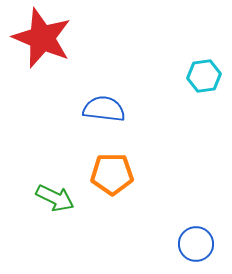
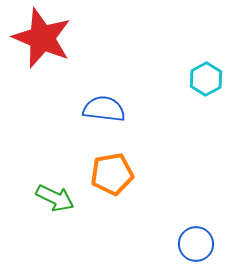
cyan hexagon: moved 2 px right, 3 px down; rotated 20 degrees counterclockwise
orange pentagon: rotated 9 degrees counterclockwise
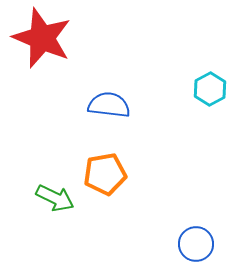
cyan hexagon: moved 4 px right, 10 px down
blue semicircle: moved 5 px right, 4 px up
orange pentagon: moved 7 px left
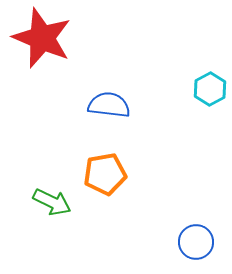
green arrow: moved 3 px left, 4 px down
blue circle: moved 2 px up
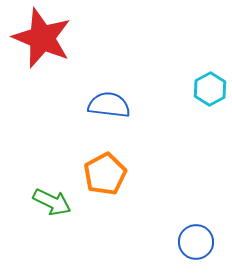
orange pentagon: rotated 18 degrees counterclockwise
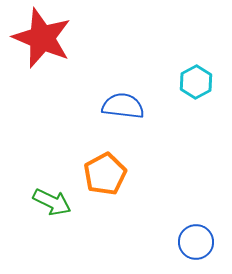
cyan hexagon: moved 14 px left, 7 px up
blue semicircle: moved 14 px right, 1 px down
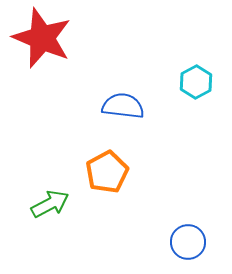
orange pentagon: moved 2 px right, 2 px up
green arrow: moved 2 px left, 2 px down; rotated 54 degrees counterclockwise
blue circle: moved 8 px left
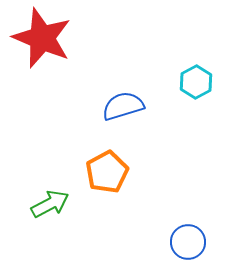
blue semicircle: rotated 24 degrees counterclockwise
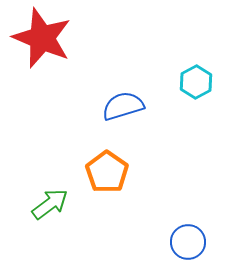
orange pentagon: rotated 9 degrees counterclockwise
green arrow: rotated 9 degrees counterclockwise
